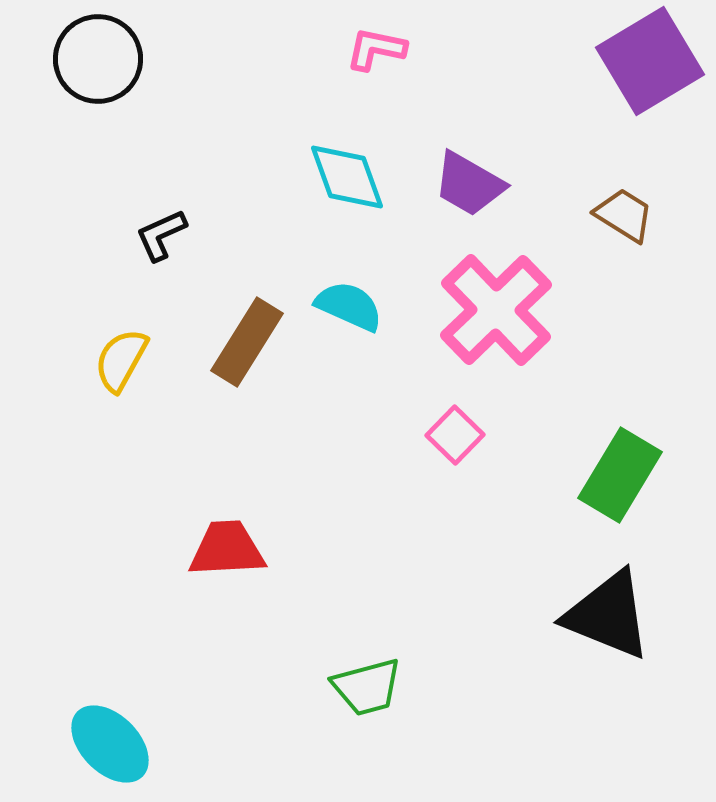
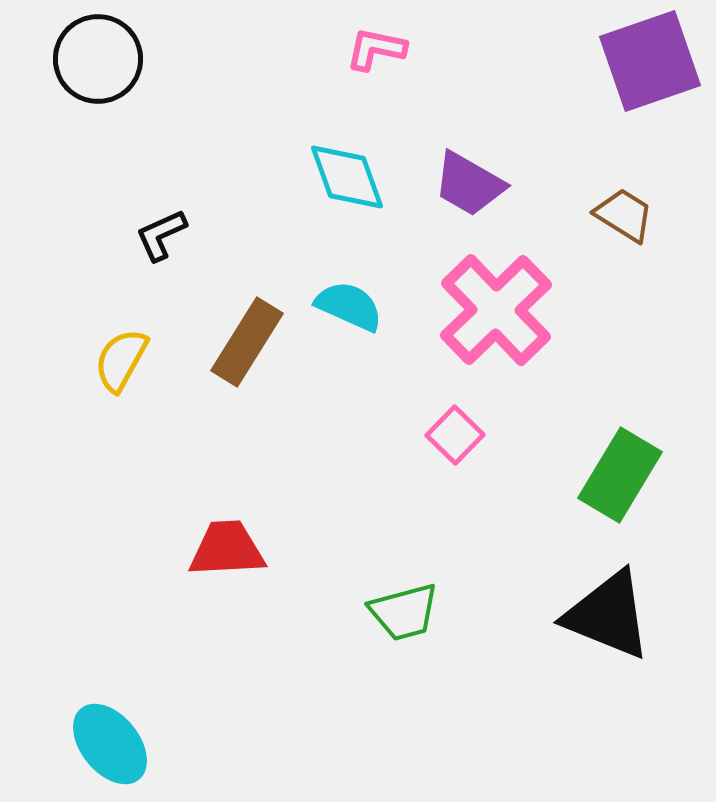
purple square: rotated 12 degrees clockwise
green trapezoid: moved 37 px right, 75 px up
cyan ellipse: rotated 6 degrees clockwise
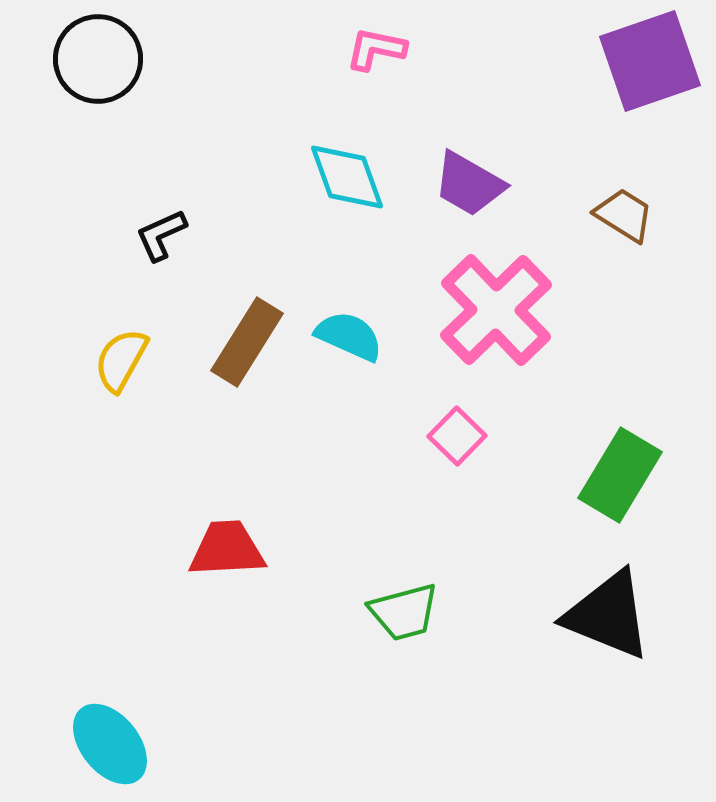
cyan semicircle: moved 30 px down
pink square: moved 2 px right, 1 px down
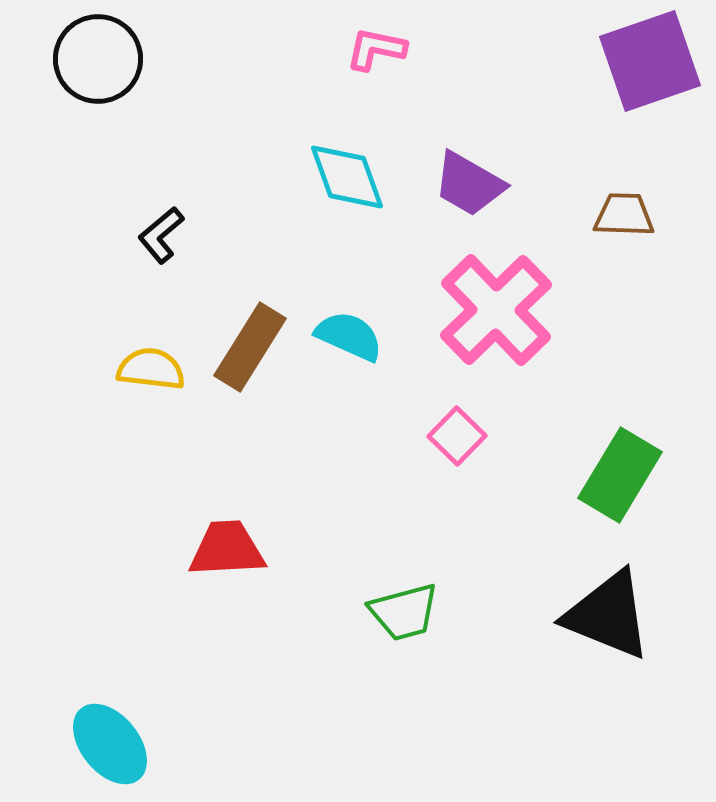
brown trapezoid: rotated 30 degrees counterclockwise
black L-shape: rotated 16 degrees counterclockwise
brown rectangle: moved 3 px right, 5 px down
yellow semicircle: moved 30 px right, 9 px down; rotated 68 degrees clockwise
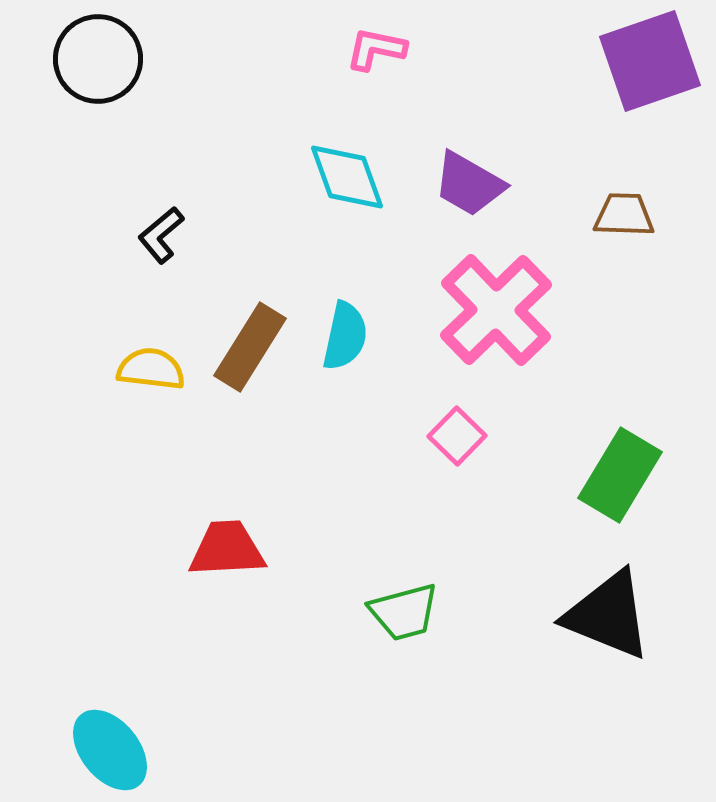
cyan semicircle: moved 4 px left; rotated 78 degrees clockwise
cyan ellipse: moved 6 px down
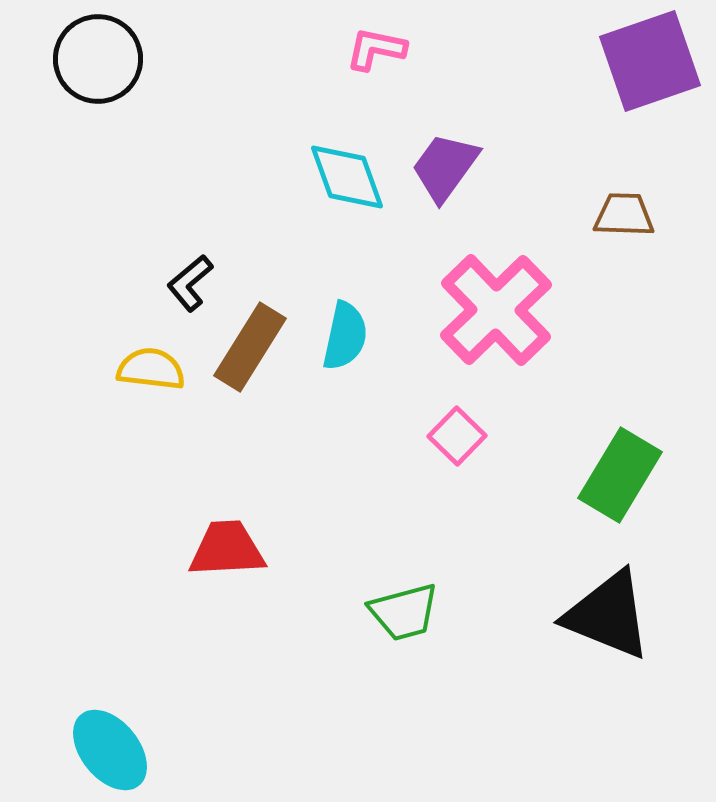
purple trapezoid: moved 24 px left, 17 px up; rotated 96 degrees clockwise
black L-shape: moved 29 px right, 48 px down
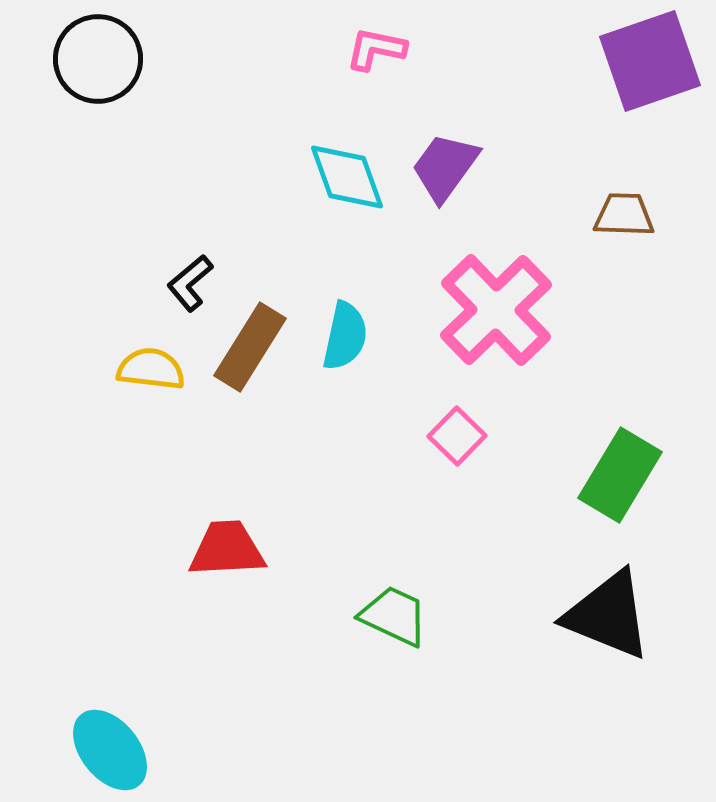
green trapezoid: moved 10 px left, 4 px down; rotated 140 degrees counterclockwise
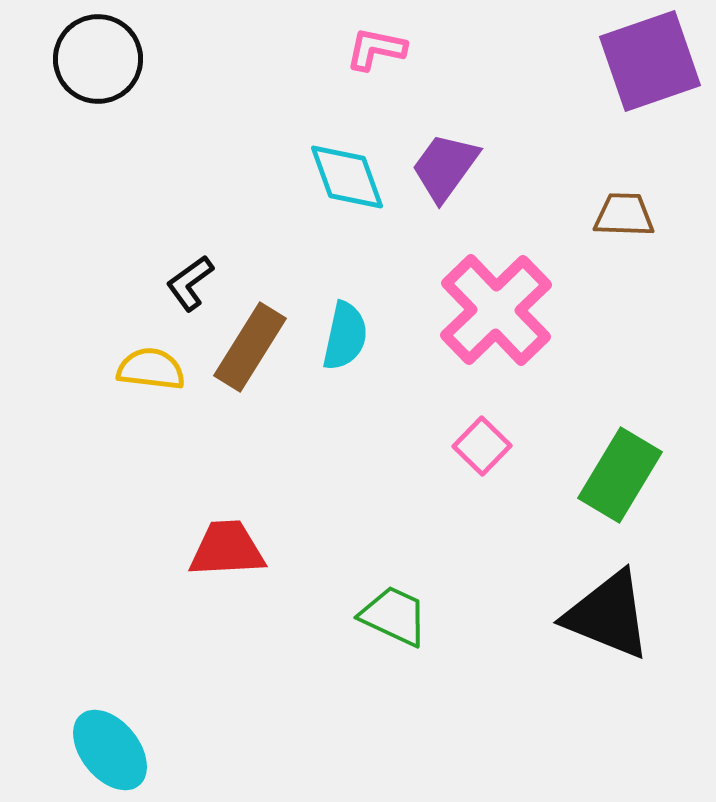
black L-shape: rotated 4 degrees clockwise
pink square: moved 25 px right, 10 px down
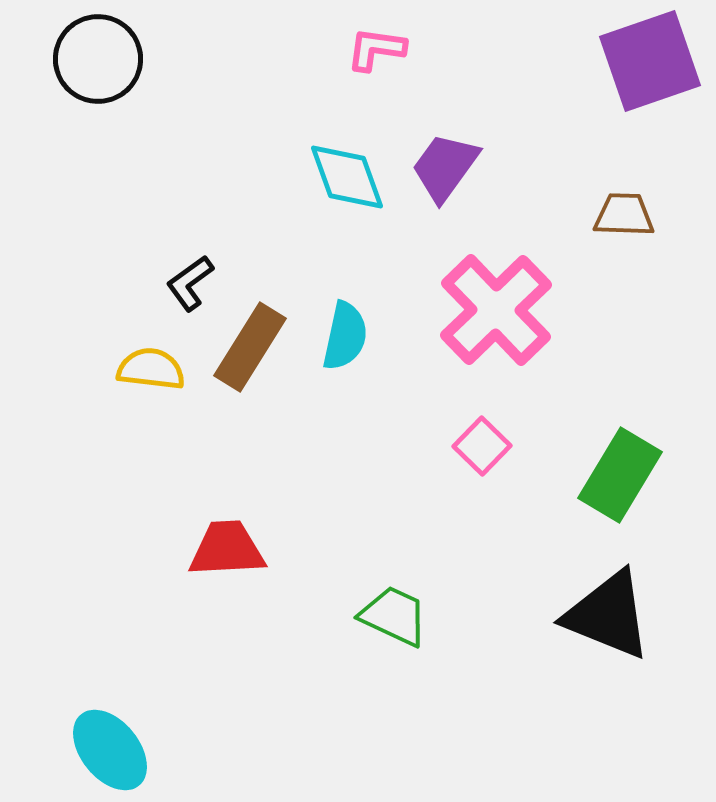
pink L-shape: rotated 4 degrees counterclockwise
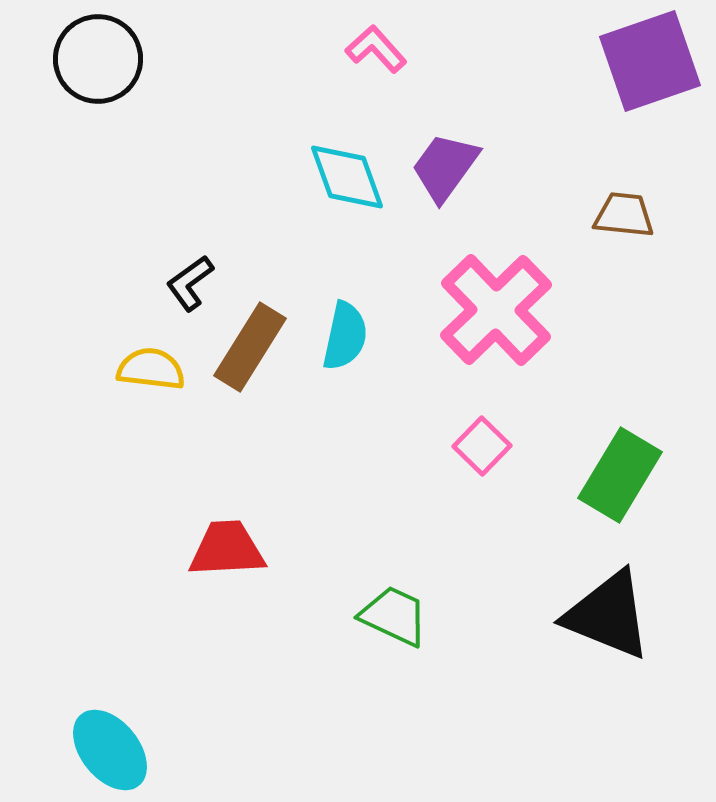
pink L-shape: rotated 40 degrees clockwise
brown trapezoid: rotated 4 degrees clockwise
